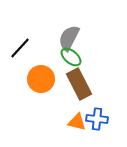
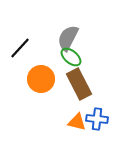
gray semicircle: moved 1 px left
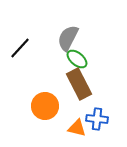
green ellipse: moved 6 px right, 2 px down
orange circle: moved 4 px right, 27 px down
orange triangle: moved 6 px down
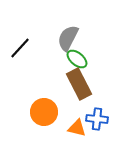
orange circle: moved 1 px left, 6 px down
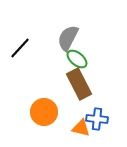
orange triangle: moved 4 px right
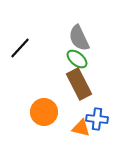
gray semicircle: moved 11 px right; rotated 52 degrees counterclockwise
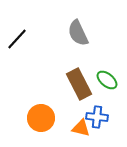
gray semicircle: moved 1 px left, 5 px up
black line: moved 3 px left, 9 px up
green ellipse: moved 30 px right, 21 px down
orange circle: moved 3 px left, 6 px down
blue cross: moved 2 px up
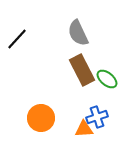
green ellipse: moved 1 px up
brown rectangle: moved 3 px right, 14 px up
blue cross: rotated 25 degrees counterclockwise
orange triangle: moved 3 px right, 1 px down; rotated 18 degrees counterclockwise
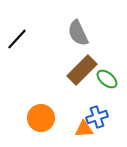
brown rectangle: rotated 72 degrees clockwise
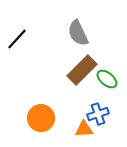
blue cross: moved 1 px right, 3 px up
